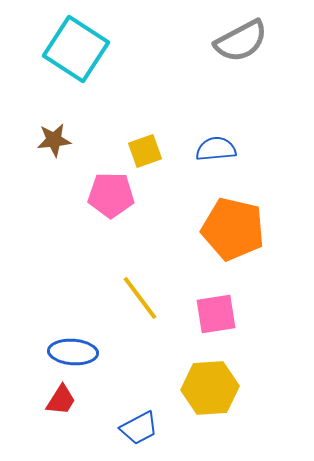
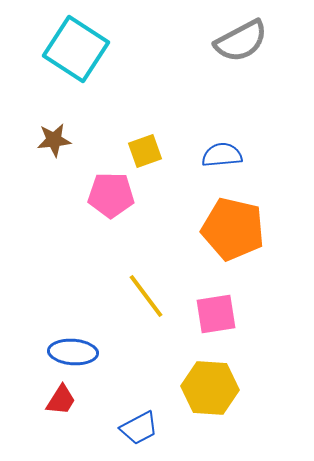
blue semicircle: moved 6 px right, 6 px down
yellow line: moved 6 px right, 2 px up
yellow hexagon: rotated 8 degrees clockwise
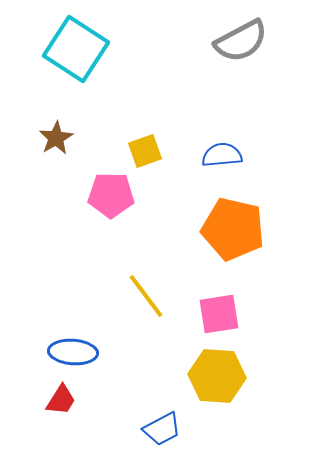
brown star: moved 2 px right, 2 px up; rotated 24 degrees counterclockwise
pink square: moved 3 px right
yellow hexagon: moved 7 px right, 12 px up
blue trapezoid: moved 23 px right, 1 px down
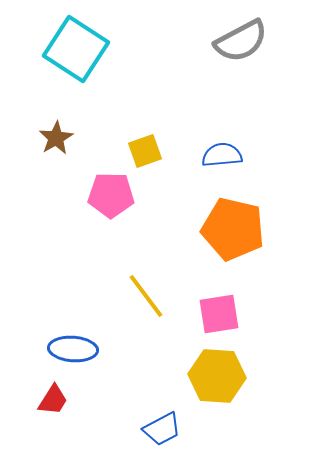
blue ellipse: moved 3 px up
red trapezoid: moved 8 px left
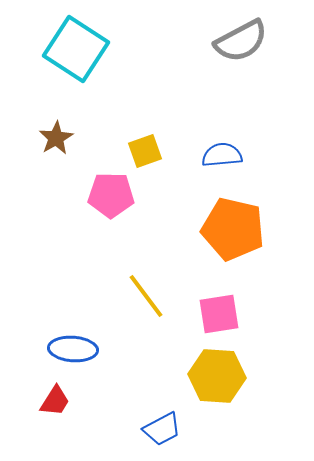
red trapezoid: moved 2 px right, 1 px down
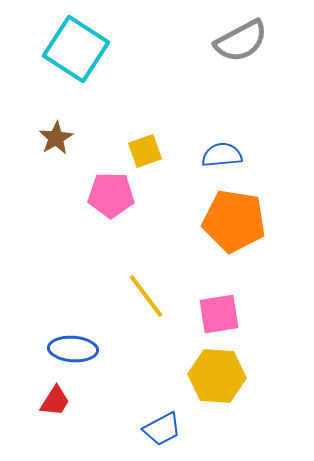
orange pentagon: moved 1 px right, 8 px up; rotated 4 degrees counterclockwise
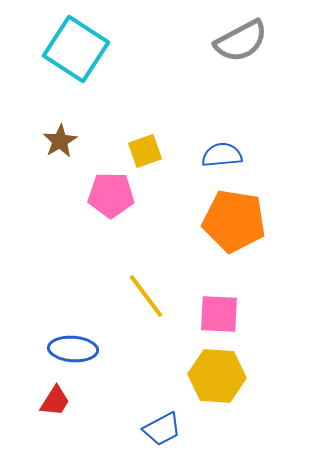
brown star: moved 4 px right, 3 px down
pink square: rotated 12 degrees clockwise
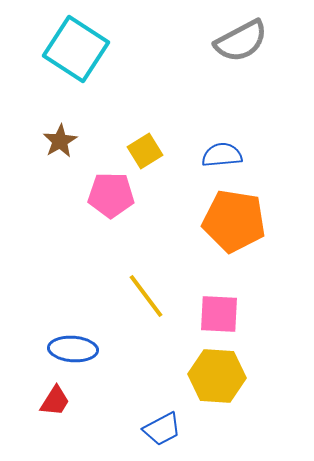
yellow square: rotated 12 degrees counterclockwise
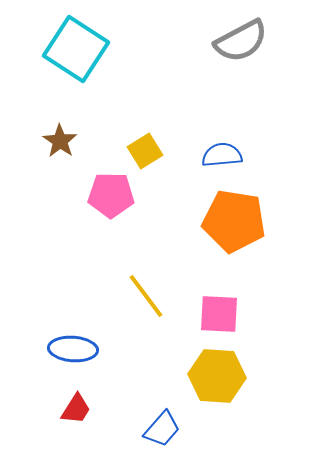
brown star: rotated 8 degrees counterclockwise
red trapezoid: moved 21 px right, 8 px down
blue trapezoid: rotated 21 degrees counterclockwise
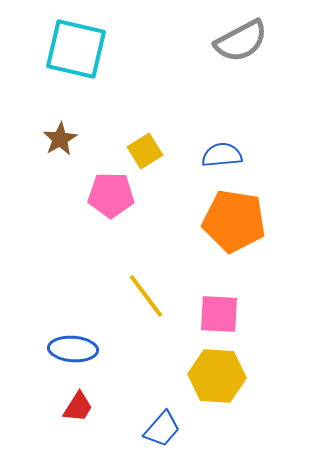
cyan square: rotated 20 degrees counterclockwise
brown star: moved 2 px up; rotated 8 degrees clockwise
red trapezoid: moved 2 px right, 2 px up
